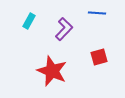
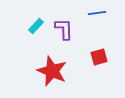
blue line: rotated 12 degrees counterclockwise
cyan rectangle: moved 7 px right, 5 px down; rotated 14 degrees clockwise
purple L-shape: rotated 45 degrees counterclockwise
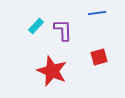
purple L-shape: moved 1 px left, 1 px down
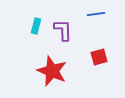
blue line: moved 1 px left, 1 px down
cyan rectangle: rotated 28 degrees counterclockwise
